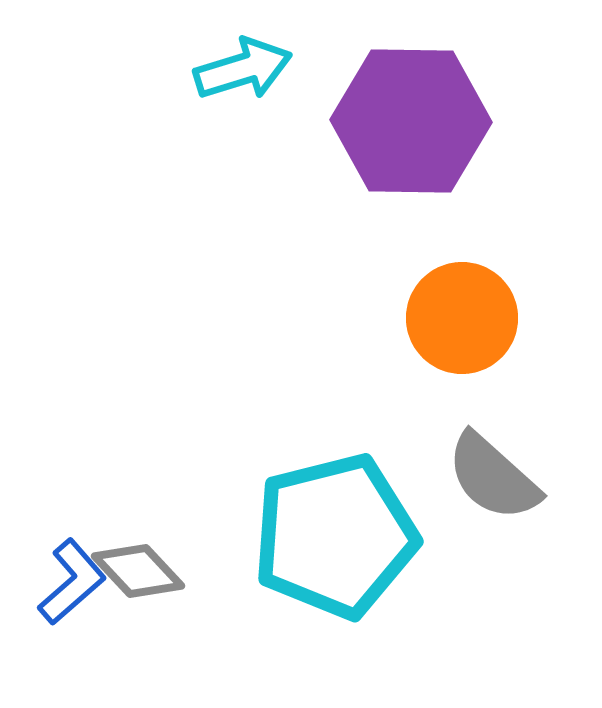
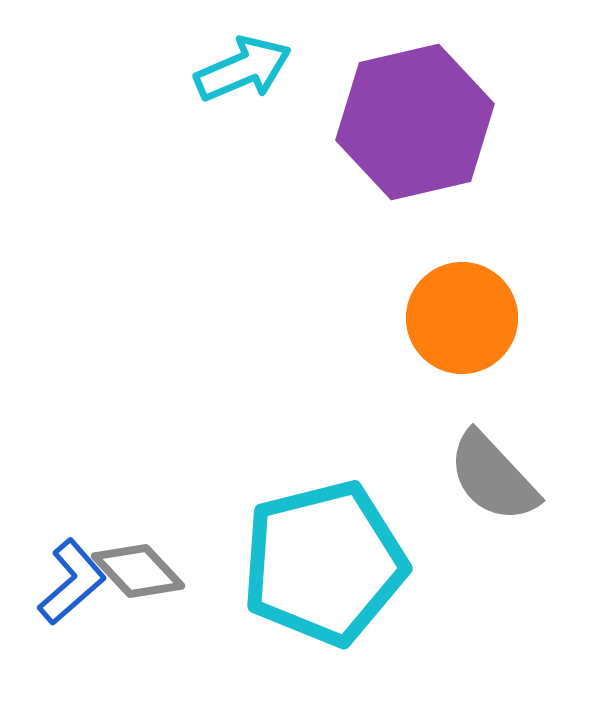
cyan arrow: rotated 6 degrees counterclockwise
purple hexagon: moved 4 px right, 1 px down; rotated 14 degrees counterclockwise
gray semicircle: rotated 5 degrees clockwise
cyan pentagon: moved 11 px left, 27 px down
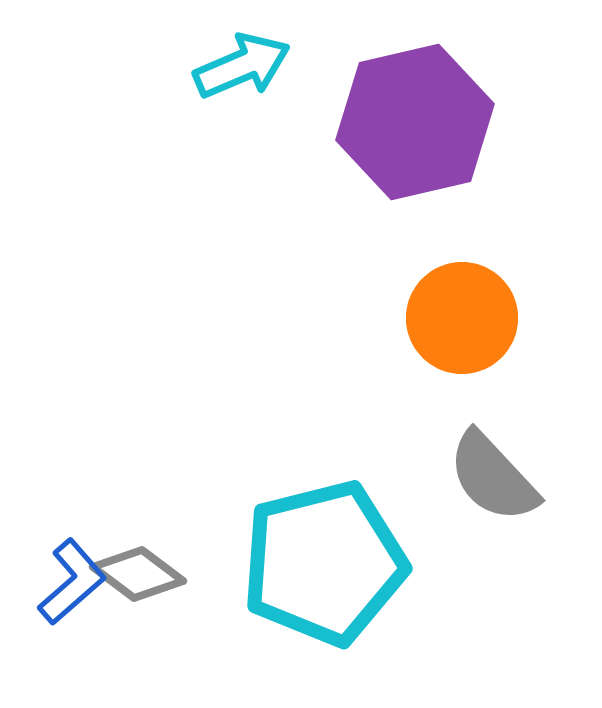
cyan arrow: moved 1 px left, 3 px up
gray diamond: moved 3 px down; rotated 10 degrees counterclockwise
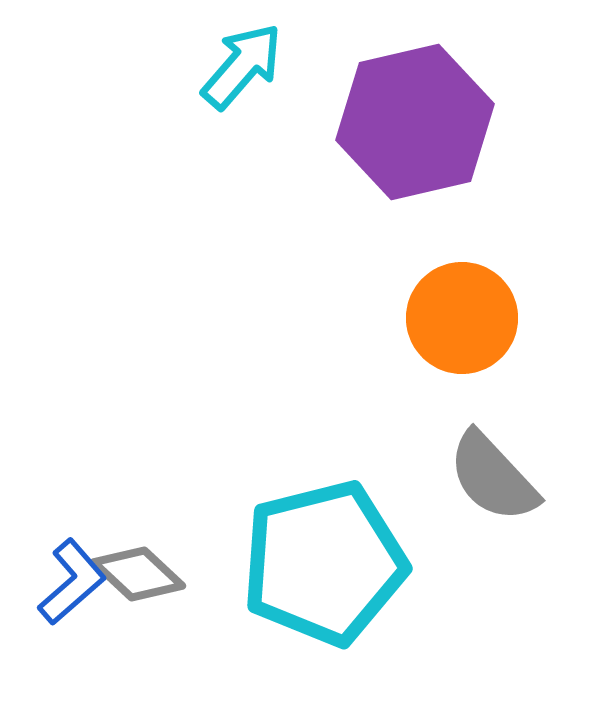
cyan arrow: rotated 26 degrees counterclockwise
gray diamond: rotated 6 degrees clockwise
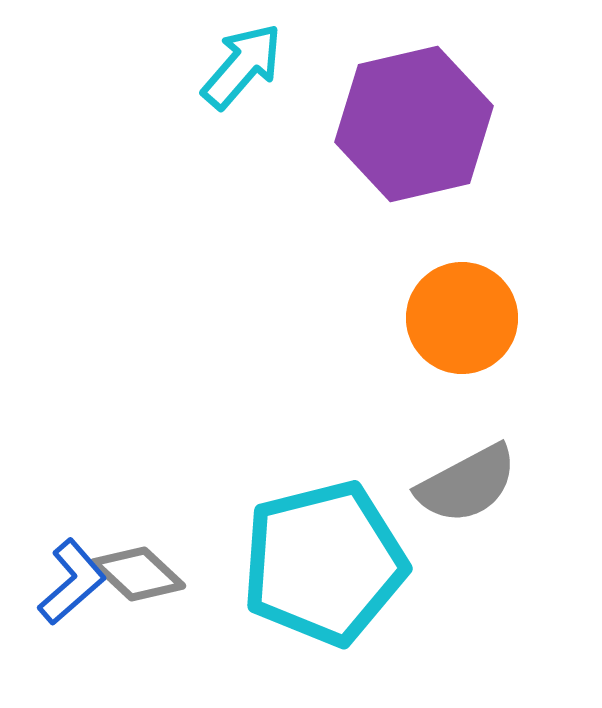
purple hexagon: moved 1 px left, 2 px down
gray semicircle: moved 26 px left, 7 px down; rotated 75 degrees counterclockwise
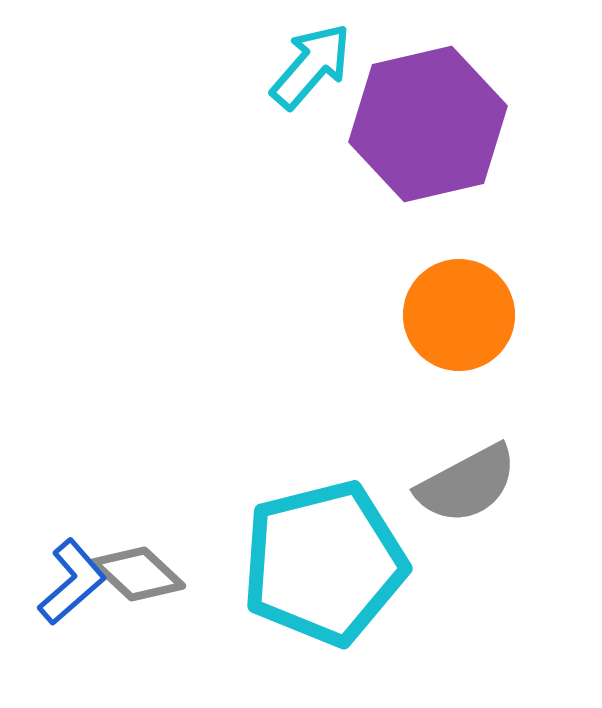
cyan arrow: moved 69 px right
purple hexagon: moved 14 px right
orange circle: moved 3 px left, 3 px up
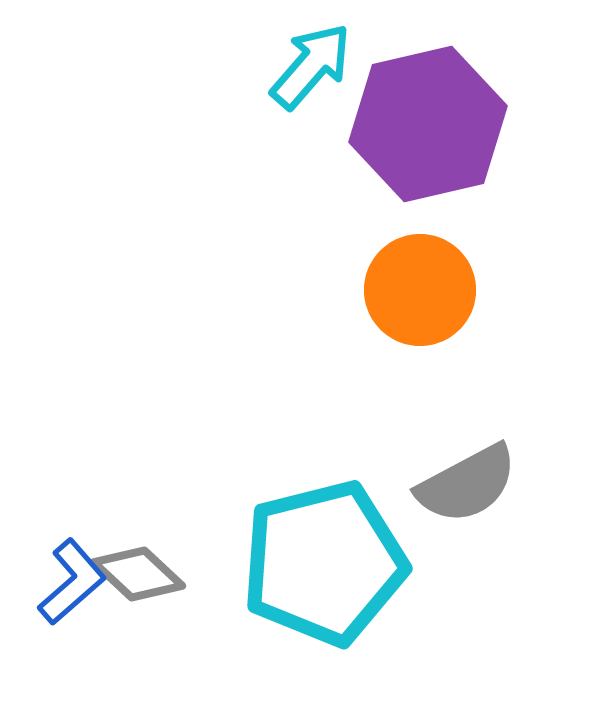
orange circle: moved 39 px left, 25 px up
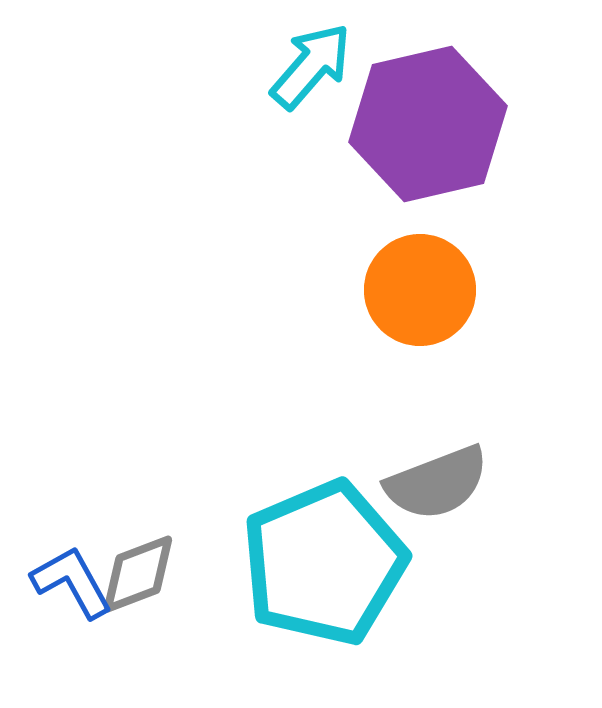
gray semicircle: moved 30 px left, 1 px up; rotated 7 degrees clockwise
cyan pentagon: rotated 9 degrees counterclockwise
gray diamond: rotated 64 degrees counterclockwise
blue L-shape: rotated 78 degrees counterclockwise
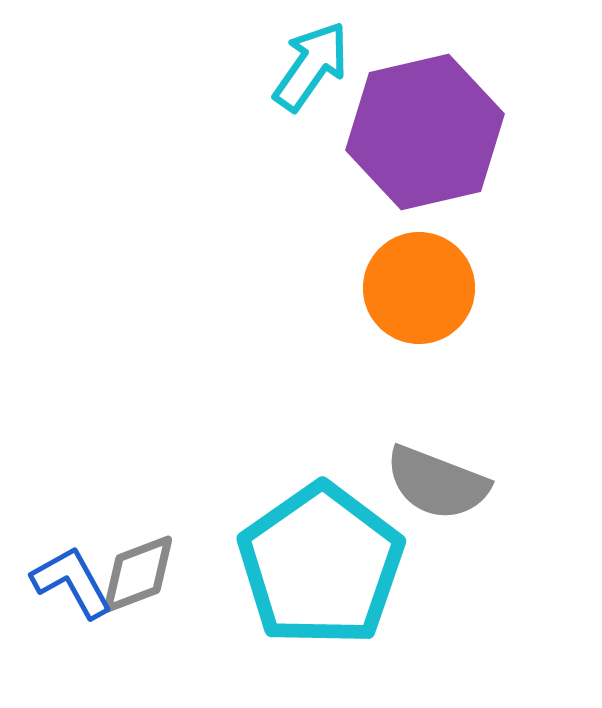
cyan arrow: rotated 6 degrees counterclockwise
purple hexagon: moved 3 px left, 8 px down
orange circle: moved 1 px left, 2 px up
gray semicircle: rotated 42 degrees clockwise
cyan pentagon: moved 3 px left, 2 px down; rotated 12 degrees counterclockwise
